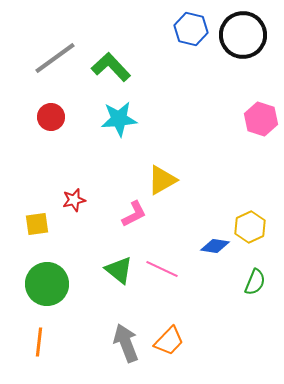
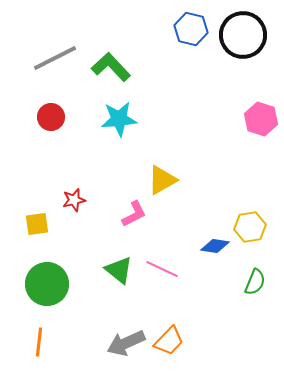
gray line: rotated 9 degrees clockwise
yellow hexagon: rotated 16 degrees clockwise
gray arrow: rotated 93 degrees counterclockwise
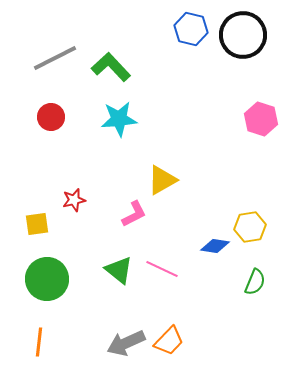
green circle: moved 5 px up
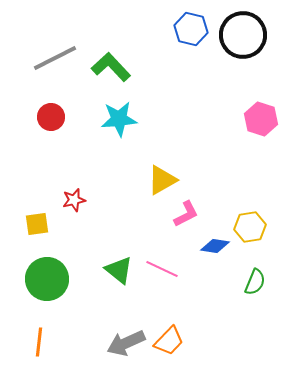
pink L-shape: moved 52 px right
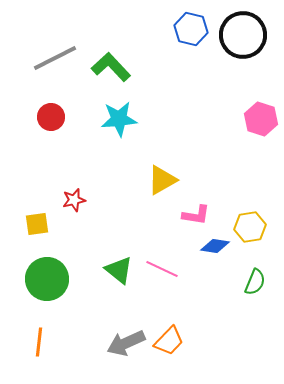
pink L-shape: moved 10 px right, 1 px down; rotated 36 degrees clockwise
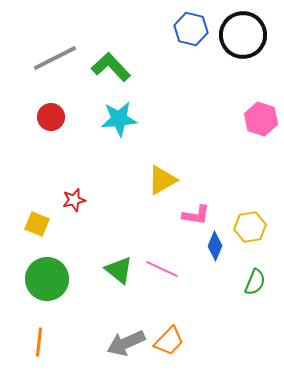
yellow square: rotated 30 degrees clockwise
blue diamond: rotated 76 degrees counterclockwise
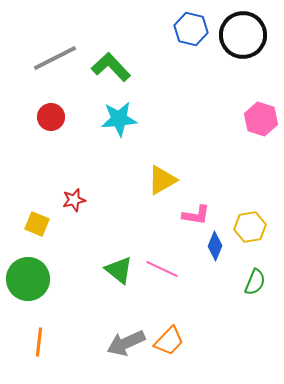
green circle: moved 19 px left
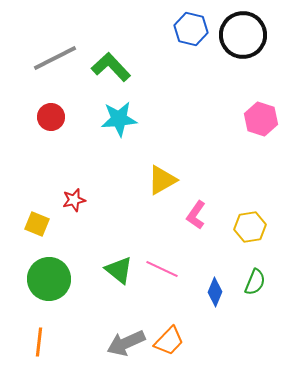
pink L-shape: rotated 116 degrees clockwise
blue diamond: moved 46 px down
green circle: moved 21 px right
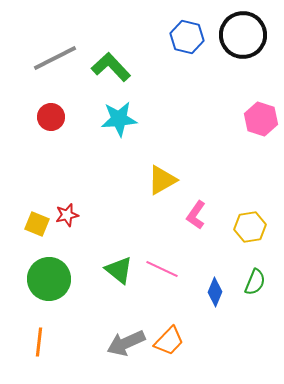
blue hexagon: moved 4 px left, 8 px down
red star: moved 7 px left, 15 px down
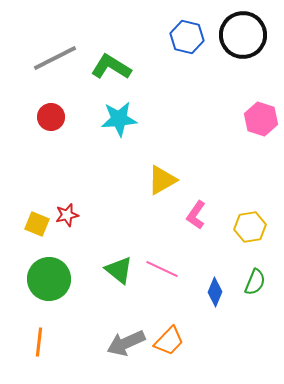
green L-shape: rotated 15 degrees counterclockwise
